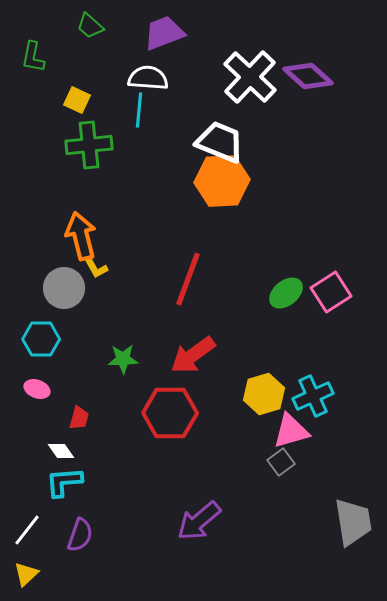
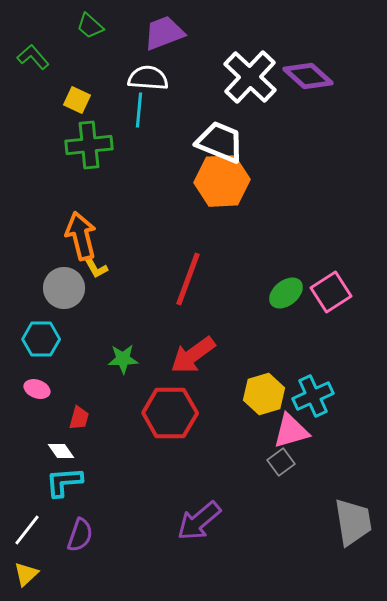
green L-shape: rotated 128 degrees clockwise
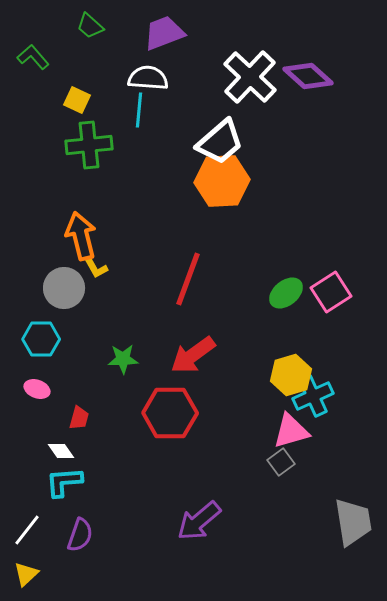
white trapezoid: rotated 117 degrees clockwise
yellow hexagon: moved 27 px right, 19 px up
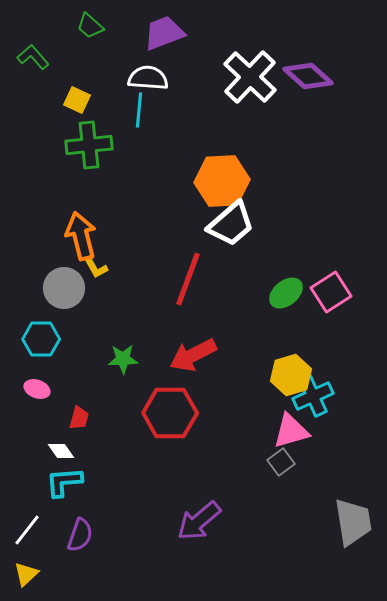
white trapezoid: moved 11 px right, 82 px down
red arrow: rotated 9 degrees clockwise
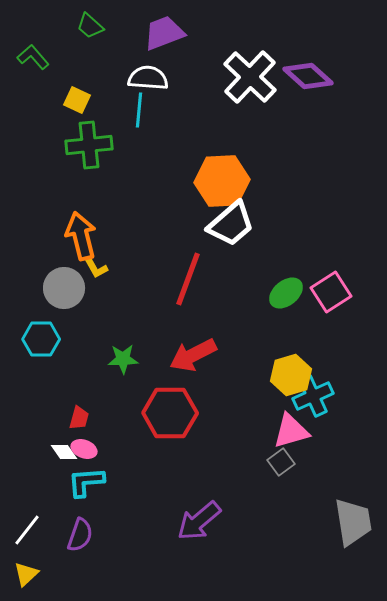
pink ellipse: moved 47 px right, 60 px down
white diamond: moved 3 px right, 1 px down
cyan L-shape: moved 22 px right
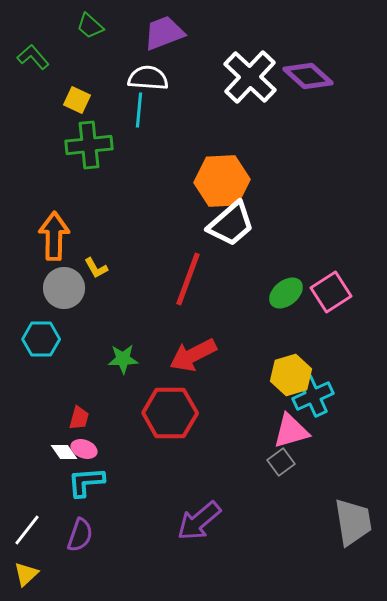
orange arrow: moved 27 px left; rotated 15 degrees clockwise
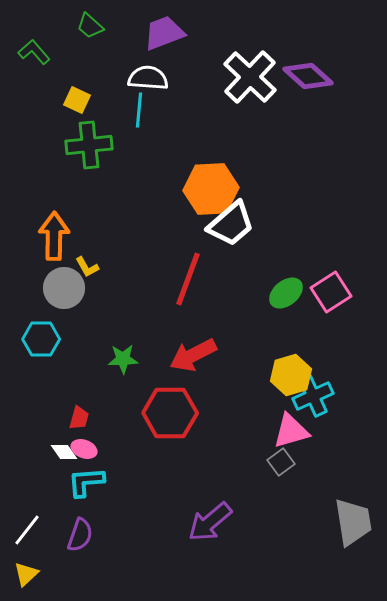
green L-shape: moved 1 px right, 5 px up
orange hexagon: moved 11 px left, 8 px down
yellow L-shape: moved 9 px left, 1 px up
purple arrow: moved 11 px right, 1 px down
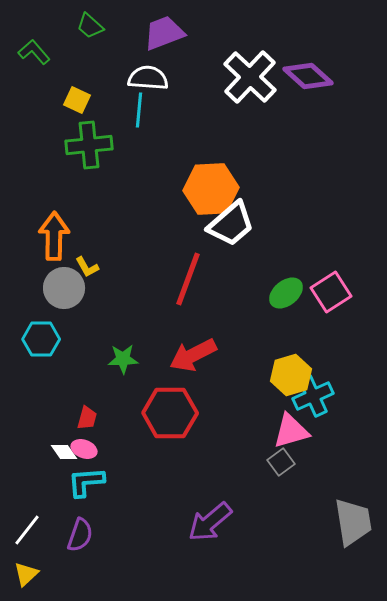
red trapezoid: moved 8 px right
